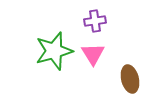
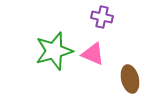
purple cross: moved 7 px right, 4 px up; rotated 20 degrees clockwise
pink triangle: rotated 35 degrees counterclockwise
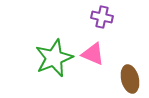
green star: moved 7 px down; rotated 6 degrees counterclockwise
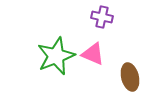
green star: moved 2 px right, 2 px up
brown ellipse: moved 2 px up
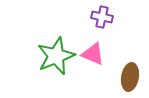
brown ellipse: rotated 24 degrees clockwise
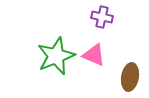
pink triangle: moved 1 px right, 1 px down
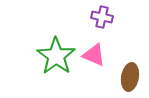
green star: rotated 15 degrees counterclockwise
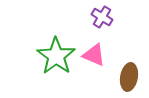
purple cross: rotated 20 degrees clockwise
brown ellipse: moved 1 px left
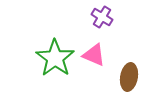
green star: moved 1 px left, 2 px down
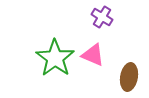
pink triangle: moved 1 px left
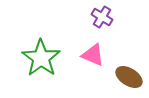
green star: moved 14 px left
brown ellipse: rotated 68 degrees counterclockwise
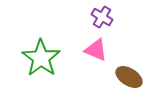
pink triangle: moved 3 px right, 5 px up
